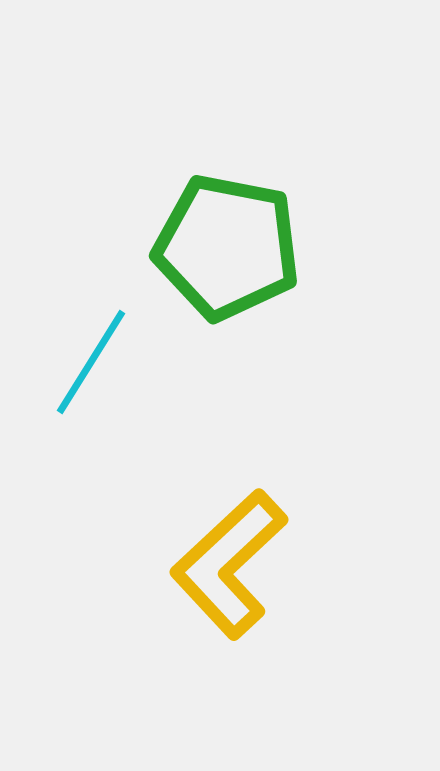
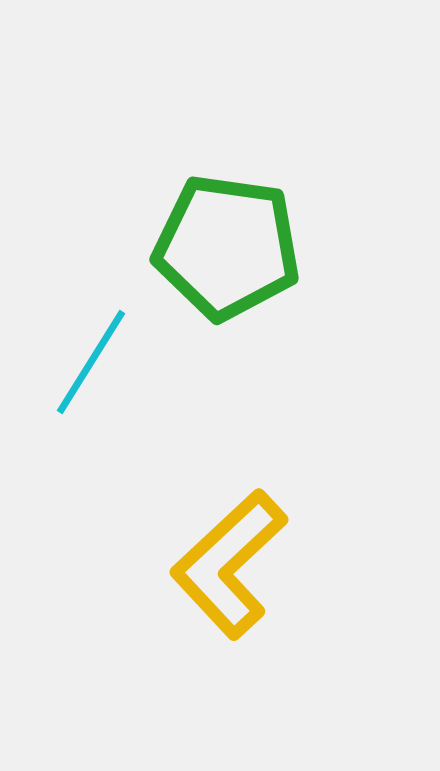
green pentagon: rotated 3 degrees counterclockwise
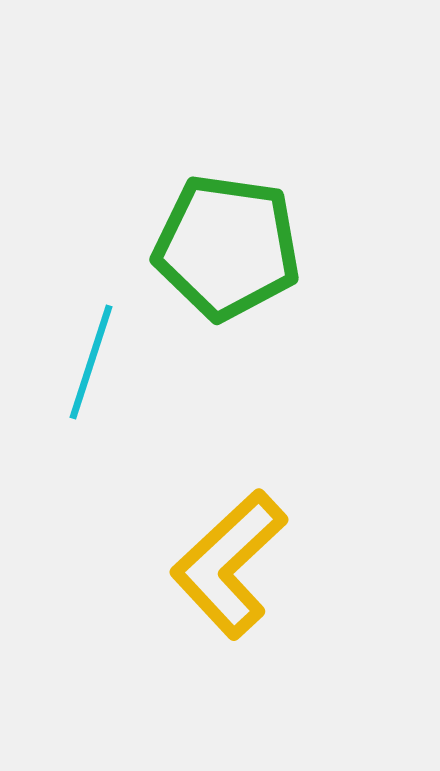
cyan line: rotated 14 degrees counterclockwise
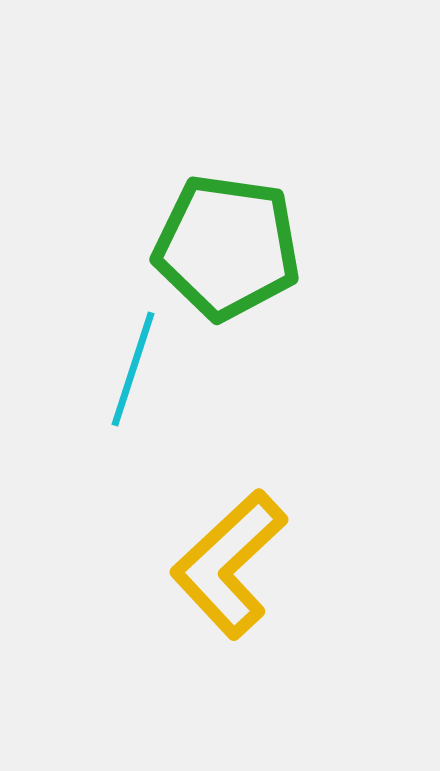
cyan line: moved 42 px right, 7 px down
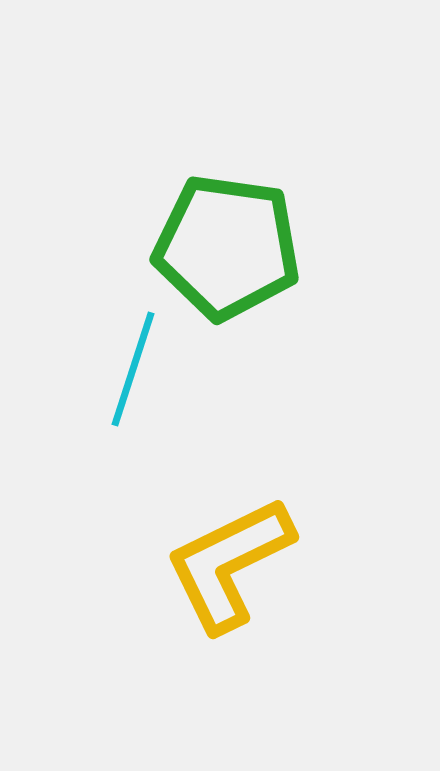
yellow L-shape: rotated 17 degrees clockwise
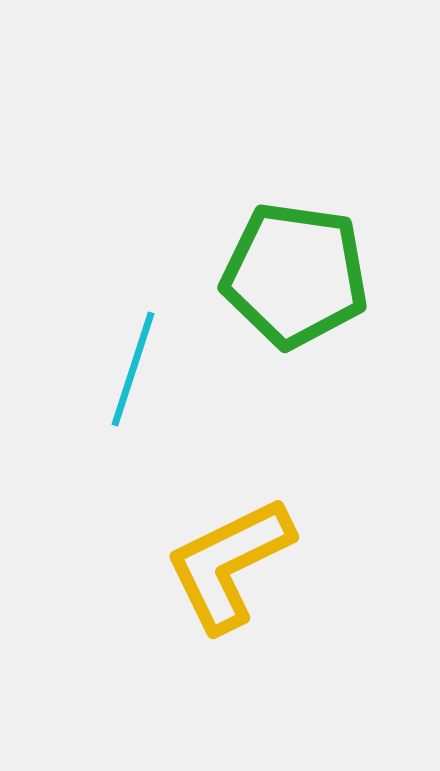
green pentagon: moved 68 px right, 28 px down
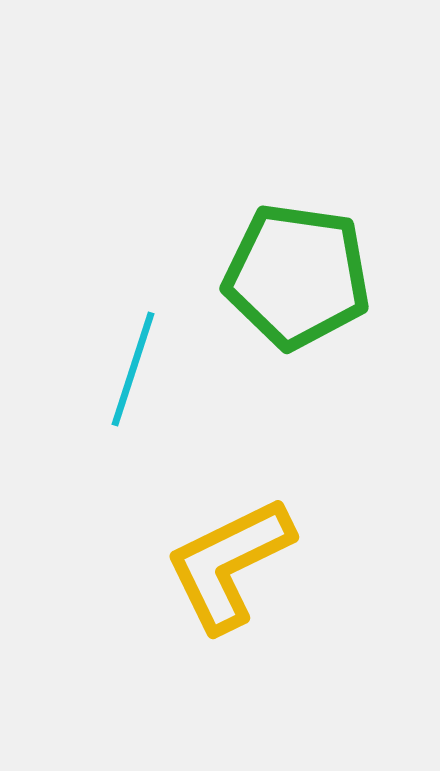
green pentagon: moved 2 px right, 1 px down
